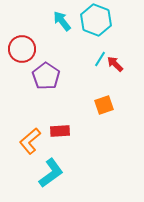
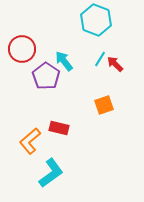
cyan arrow: moved 2 px right, 40 px down
red rectangle: moved 1 px left, 3 px up; rotated 18 degrees clockwise
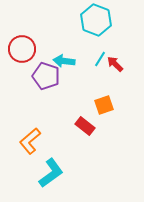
cyan arrow: rotated 45 degrees counterclockwise
purple pentagon: rotated 16 degrees counterclockwise
red rectangle: moved 26 px right, 2 px up; rotated 24 degrees clockwise
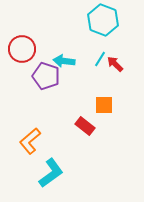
cyan hexagon: moved 7 px right
orange square: rotated 18 degrees clockwise
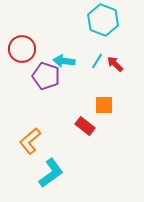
cyan line: moved 3 px left, 2 px down
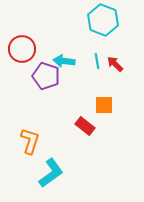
cyan line: rotated 42 degrees counterclockwise
orange L-shape: rotated 148 degrees clockwise
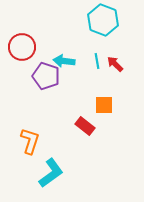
red circle: moved 2 px up
